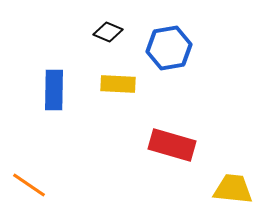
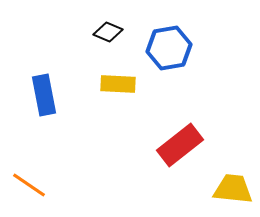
blue rectangle: moved 10 px left, 5 px down; rotated 12 degrees counterclockwise
red rectangle: moved 8 px right; rotated 54 degrees counterclockwise
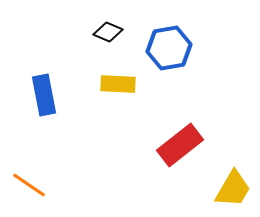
yellow trapezoid: rotated 114 degrees clockwise
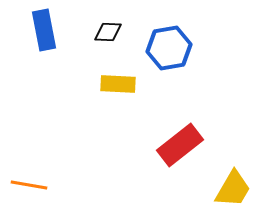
black diamond: rotated 20 degrees counterclockwise
blue rectangle: moved 65 px up
orange line: rotated 24 degrees counterclockwise
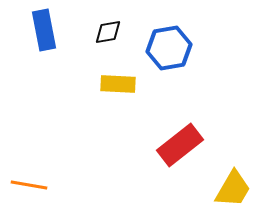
black diamond: rotated 12 degrees counterclockwise
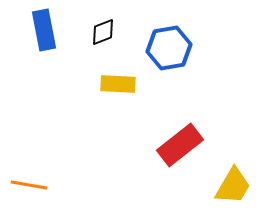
black diamond: moved 5 px left; rotated 12 degrees counterclockwise
yellow trapezoid: moved 3 px up
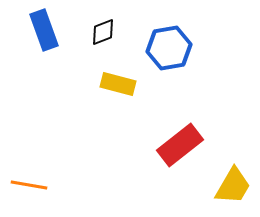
blue rectangle: rotated 9 degrees counterclockwise
yellow rectangle: rotated 12 degrees clockwise
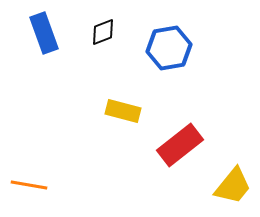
blue rectangle: moved 3 px down
yellow rectangle: moved 5 px right, 27 px down
yellow trapezoid: rotated 9 degrees clockwise
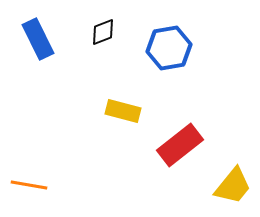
blue rectangle: moved 6 px left, 6 px down; rotated 6 degrees counterclockwise
